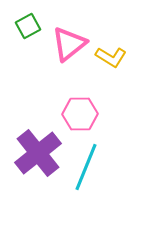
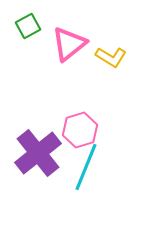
pink hexagon: moved 16 px down; rotated 16 degrees counterclockwise
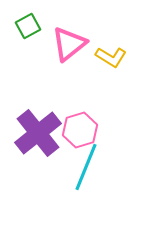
purple cross: moved 20 px up
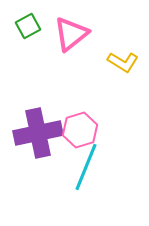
pink triangle: moved 2 px right, 10 px up
yellow L-shape: moved 12 px right, 5 px down
purple cross: rotated 27 degrees clockwise
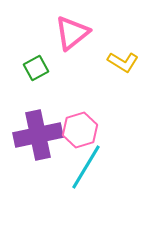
green square: moved 8 px right, 42 px down
pink triangle: moved 1 px right, 1 px up
purple cross: moved 2 px down
cyan line: rotated 9 degrees clockwise
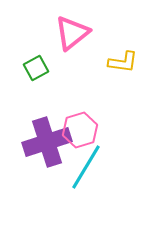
yellow L-shape: rotated 24 degrees counterclockwise
purple cross: moved 9 px right, 7 px down; rotated 6 degrees counterclockwise
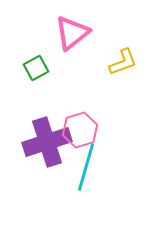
yellow L-shape: rotated 28 degrees counterclockwise
cyan line: rotated 15 degrees counterclockwise
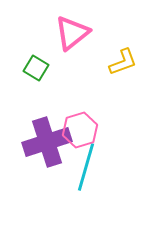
green square: rotated 30 degrees counterclockwise
